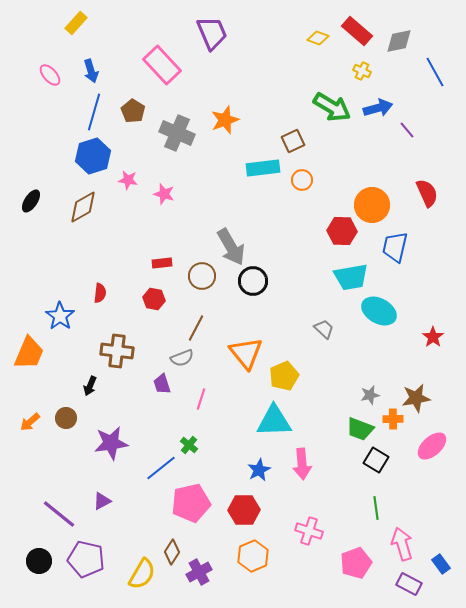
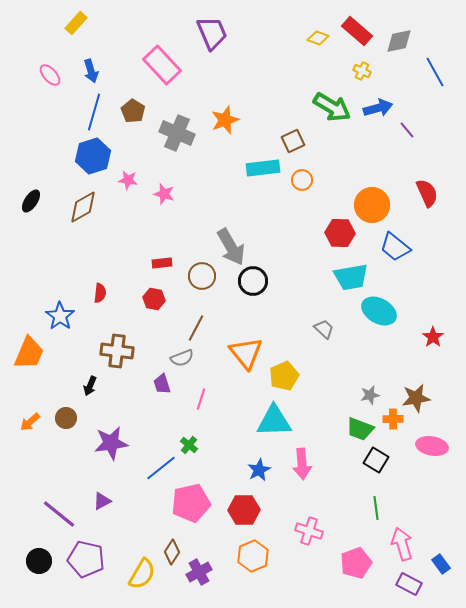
red hexagon at (342, 231): moved 2 px left, 2 px down
blue trapezoid at (395, 247): rotated 64 degrees counterclockwise
pink ellipse at (432, 446): rotated 52 degrees clockwise
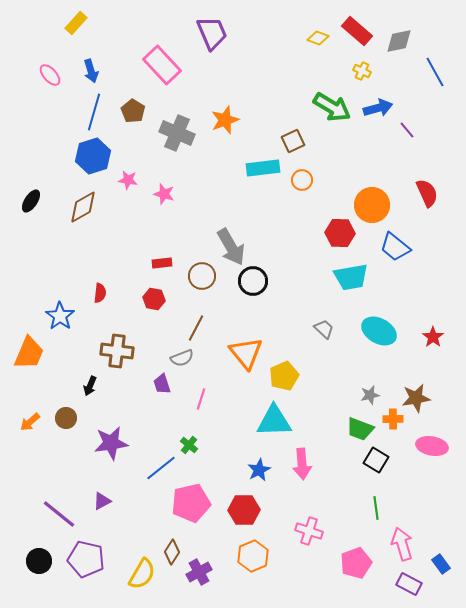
cyan ellipse at (379, 311): moved 20 px down
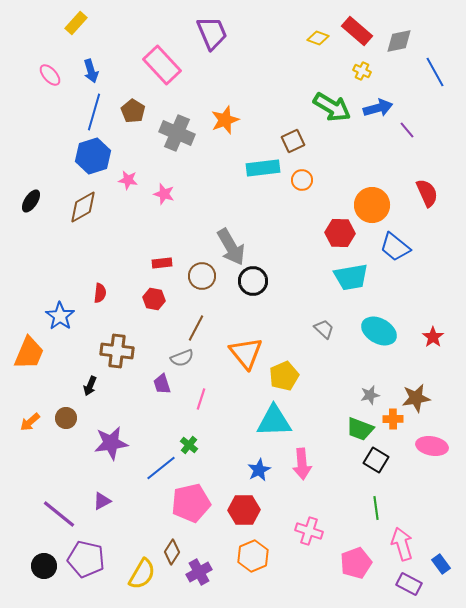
black circle at (39, 561): moved 5 px right, 5 px down
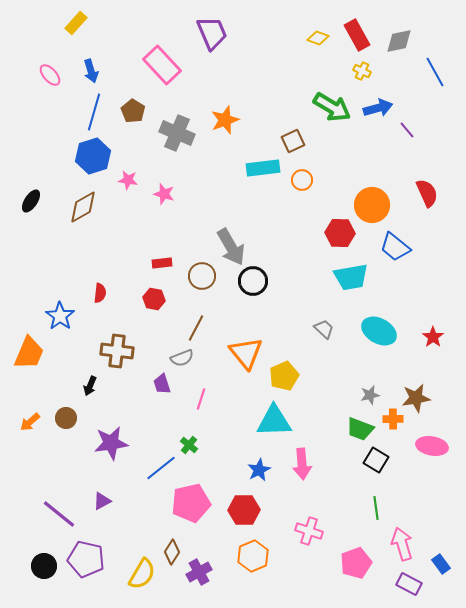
red rectangle at (357, 31): moved 4 px down; rotated 20 degrees clockwise
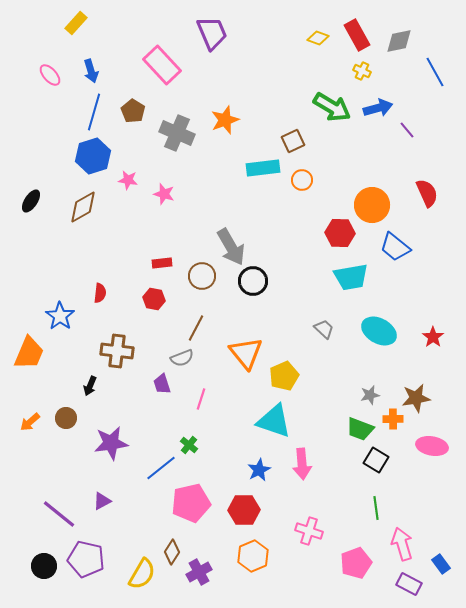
cyan triangle at (274, 421): rotated 21 degrees clockwise
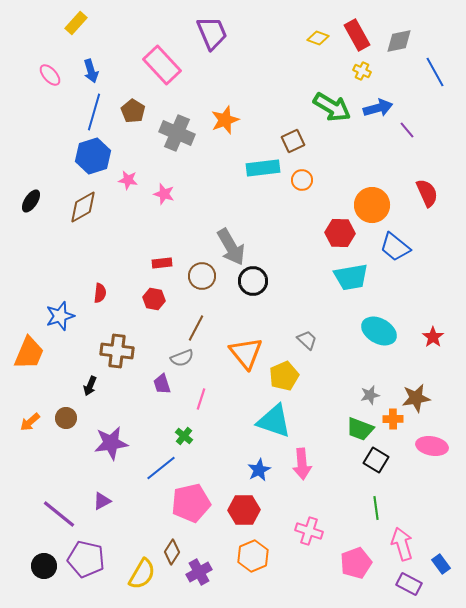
blue star at (60, 316): rotated 20 degrees clockwise
gray trapezoid at (324, 329): moved 17 px left, 11 px down
green cross at (189, 445): moved 5 px left, 9 px up
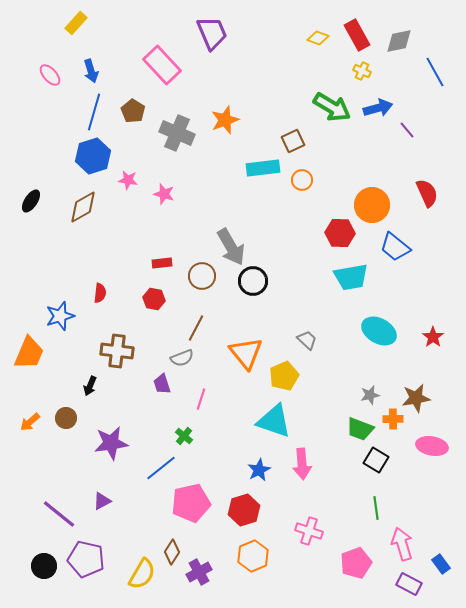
red hexagon at (244, 510): rotated 16 degrees counterclockwise
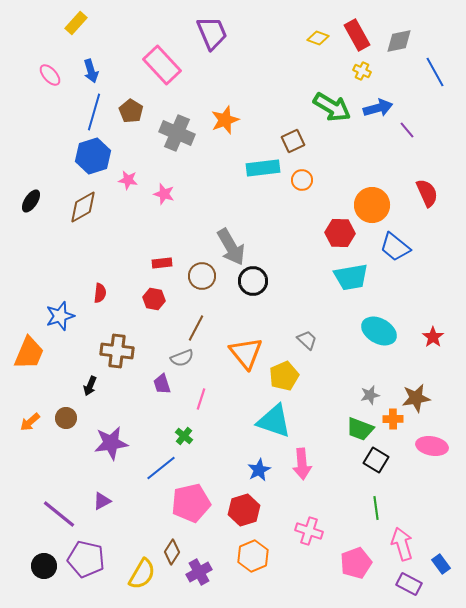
brown pentagon at (133, 111): moved 2 px left
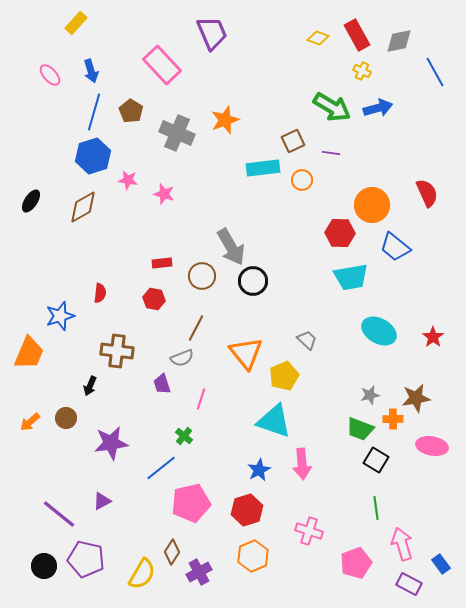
purple line at (407, 130): moved 76 px left, 23 px down; rotated 42 degrees counterclockwise
red hexagon at (244, 510): moved 3 px right
